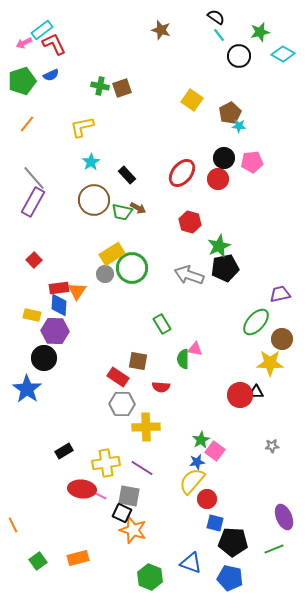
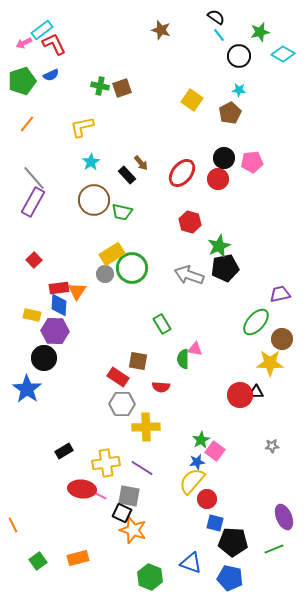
cyan star at (239, 126): moved 36 px up
brown arrow at (138, 208): moved 3 px right, 45 px up; rotated 21 degrees clockwise
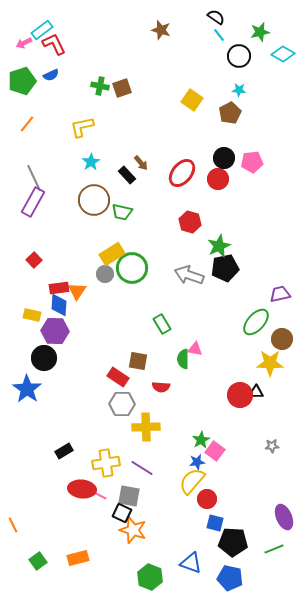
gray line at (34, 178): rotated 16 degrees clockwise
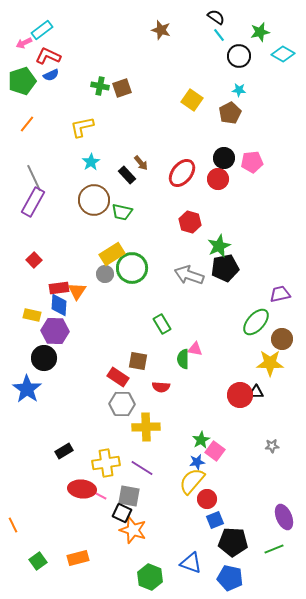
red L-shape at (54, 44): moved 6 px left, 12 px down; rotated 40 degrees counterclockwise
blue square at (215, 523): moved 3 px up; rotated 36 degrees counterclockwise
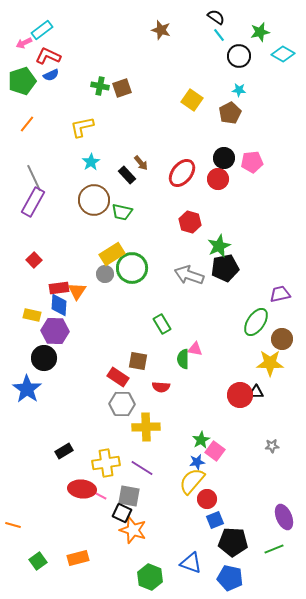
green ellipse at (256, 322): rotated 8 degrees counterclockwise
orange line at (13, 525): rotated 49 degrees counterclockwise
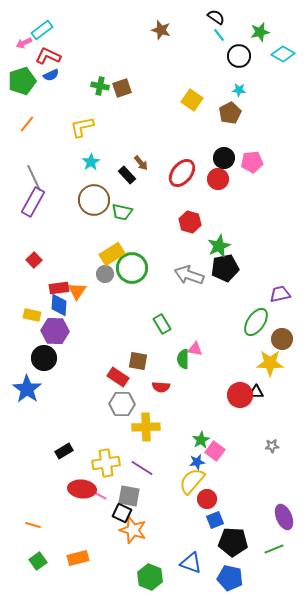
orange line at (13, 525): moved 20 px right
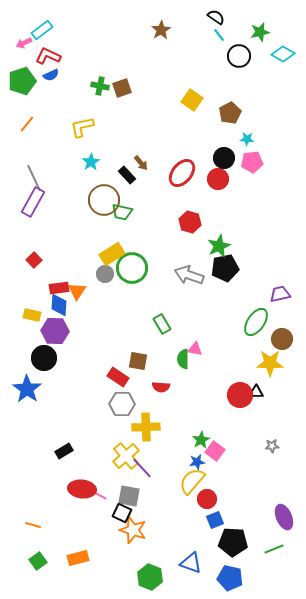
brown star at (161, 30): rotated 24 degrees clockwise
cyan star at (239, 90): moved 8 px right, 49 px down
brown circle at (94, 200): moved 10 px right
yellow cross at (106, 463): moved 20 px right, 7 px up; rotated 32 degrees counterclockwise
purple line at (142, 468): rotated 15 degrees clockwise
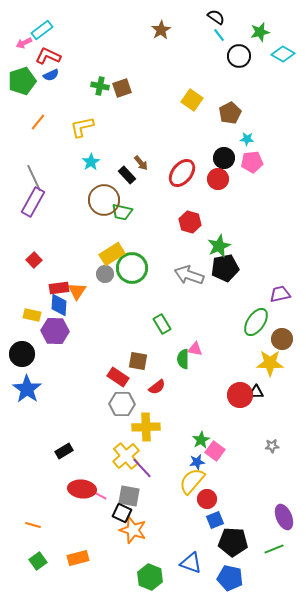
orange line at (27, 124): moved 11 px right, 2 px up
black circle at (44, 358): moved 22 px left, 4 px up
red semicircle at (161, 387): moved 4 px left; rotated 42 degrees counterclockwise
